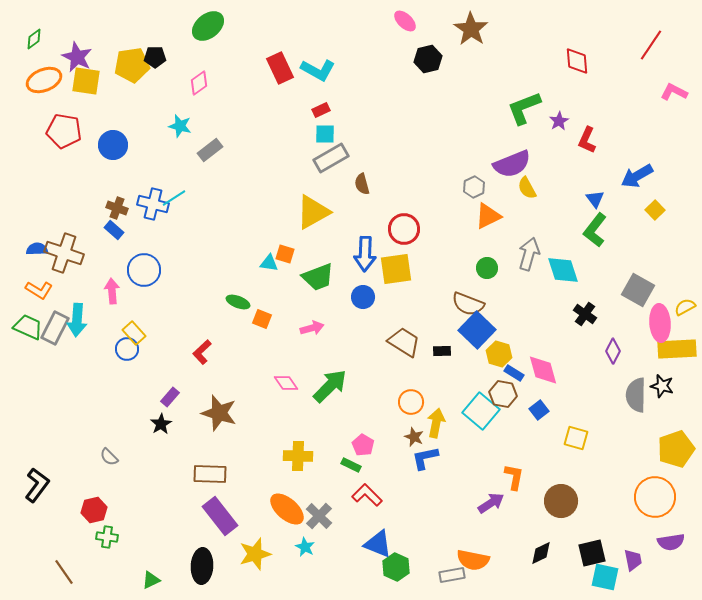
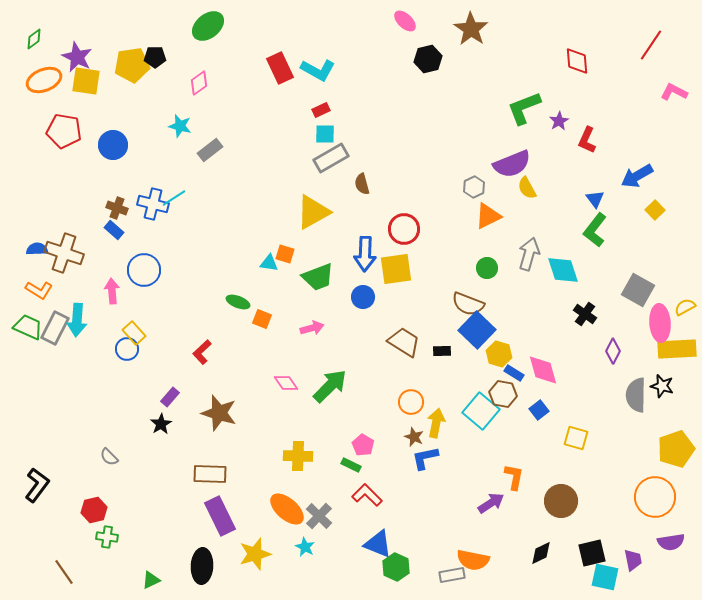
purple rectangle at (220, 516): rotated 12 degrees clockwise
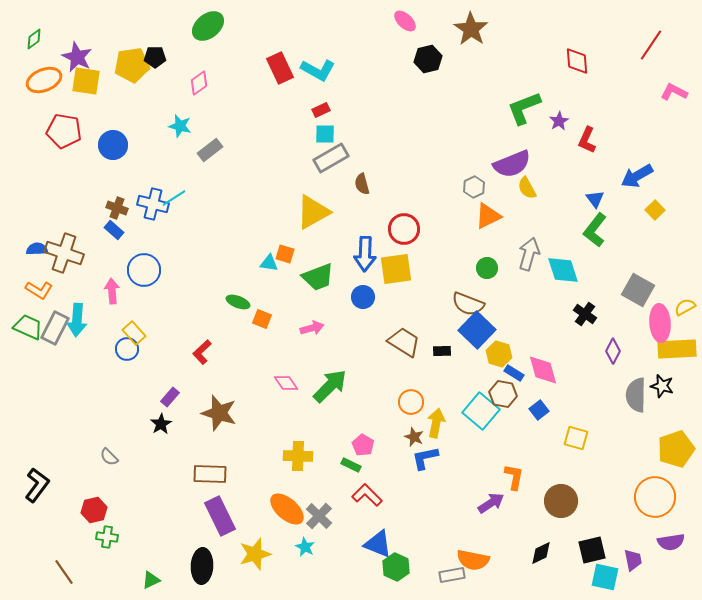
black square at (592, 553): moved 3 px up
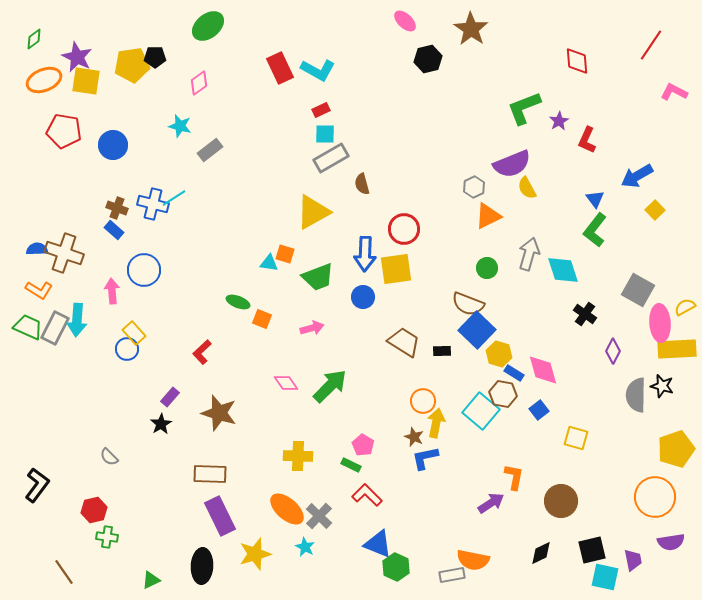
orange circle at (411, 402): moved 12 px right, 1 px up
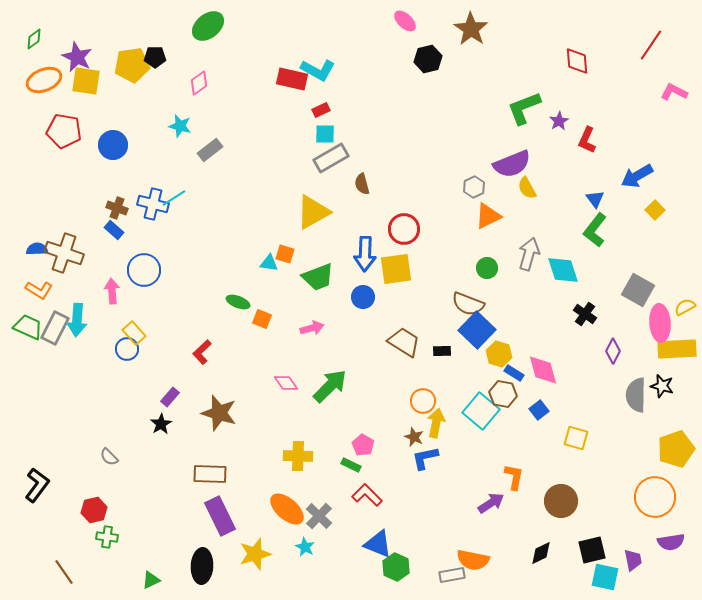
red rectangle at (280, 68): moved 12 px right, 11 px down; rotated 52 degrees counterclockwise
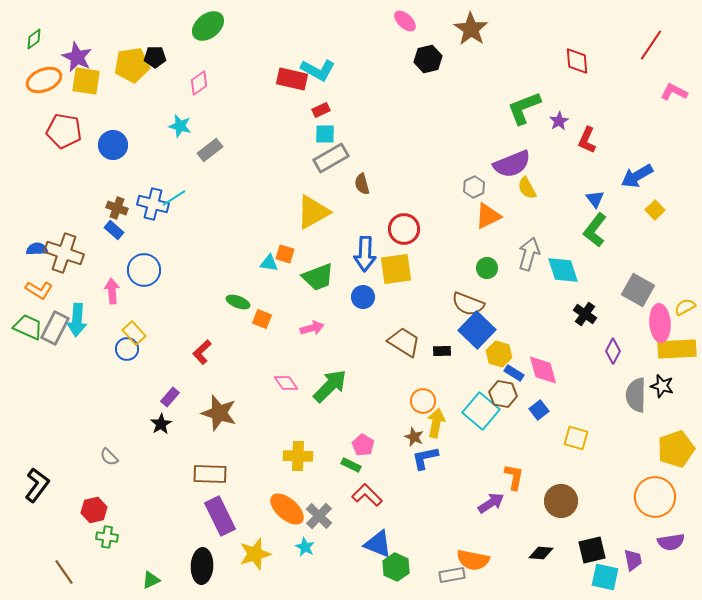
black diamond at (541, 553): rotated 30 degrees clockwise
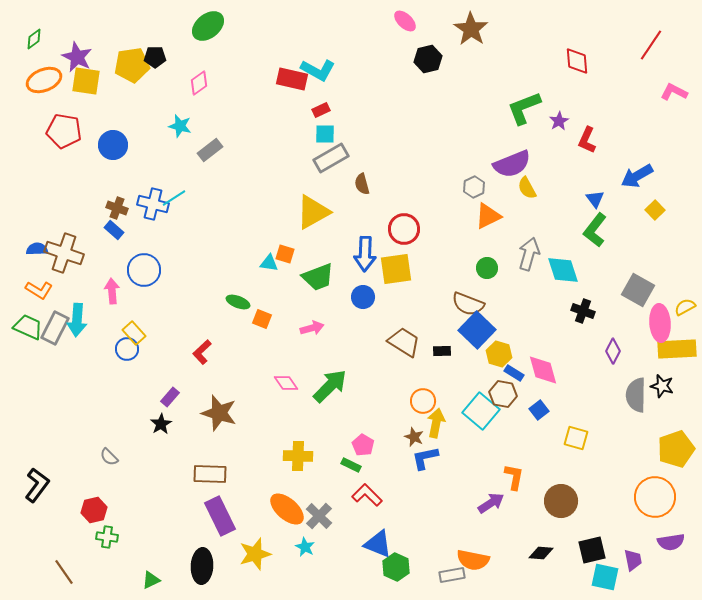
black cross at (585, 314): moved 2 px left, 3 px up; rotated 15 degrees counterclockwise
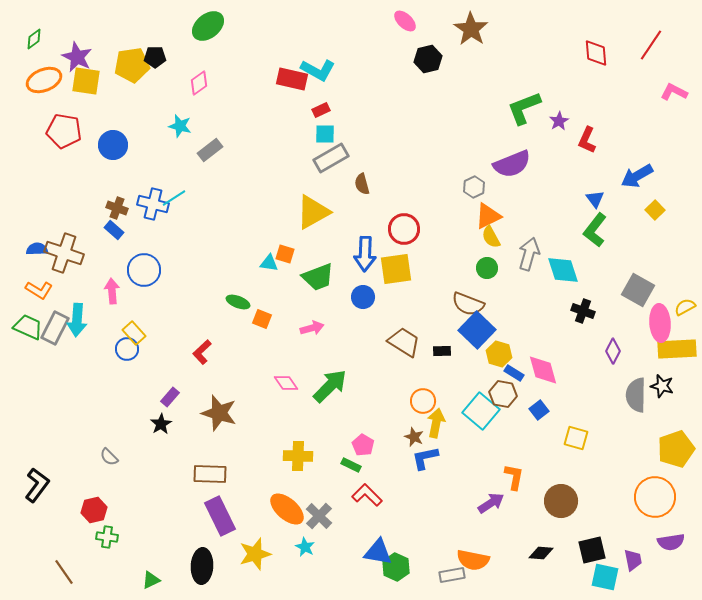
red diamond at (577, 61): moved 19 px right, 8 px up
yellow semicircle at (527, 188): moved 36 px left, 49 px down
blue triangle at (378, 544): moved 8 px down; rotated 12 degrees counterclockwise
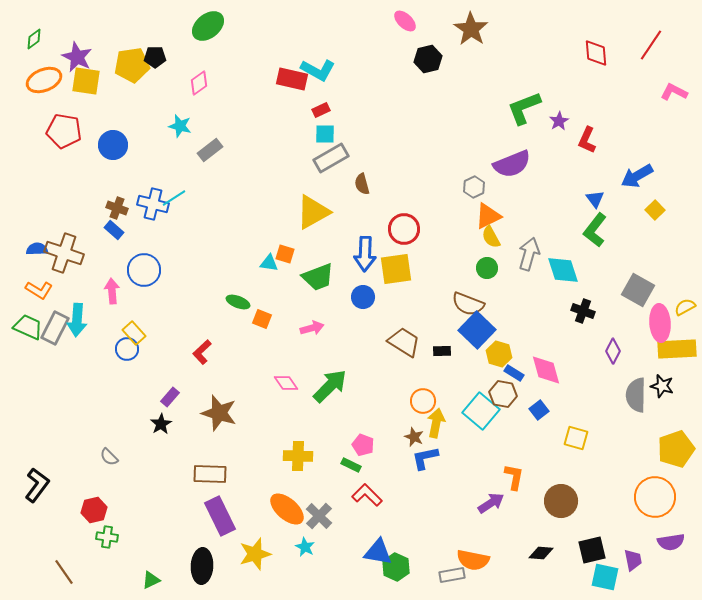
pink diamond at (543, 370): moved 3 px right
pink pentagon at (363, 445): rotated 10 degrees counterclockwise
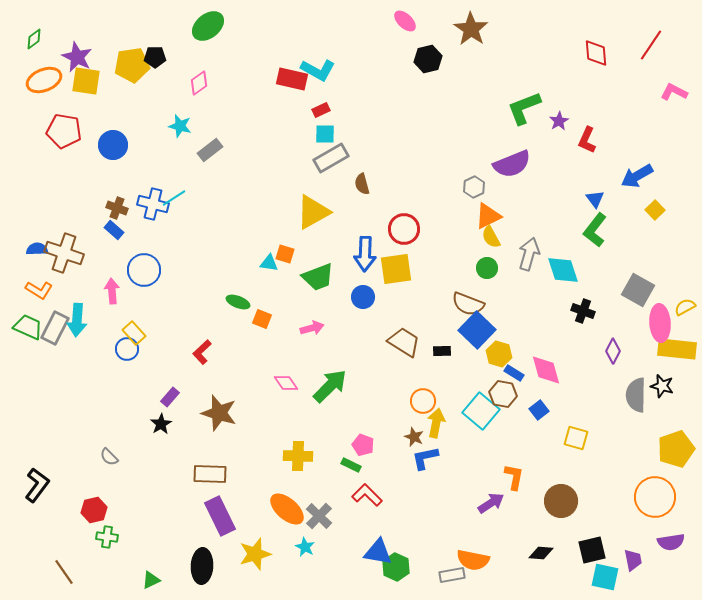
yellow rectangle at (677, 349): rotated 9 degrees clockwise
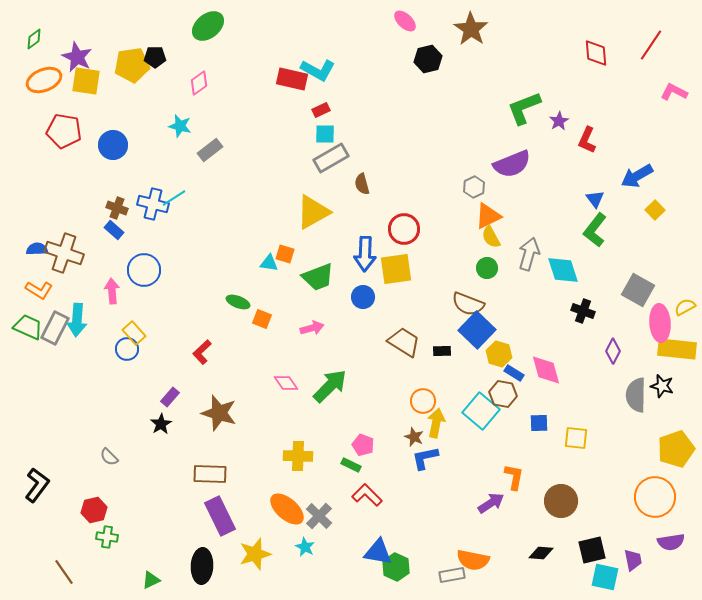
blue square at (539, 410): moved 13 px down; rotated 36 degrees clockwise
yellow square at (576, 438): rotated 10 degrees counterclockwise
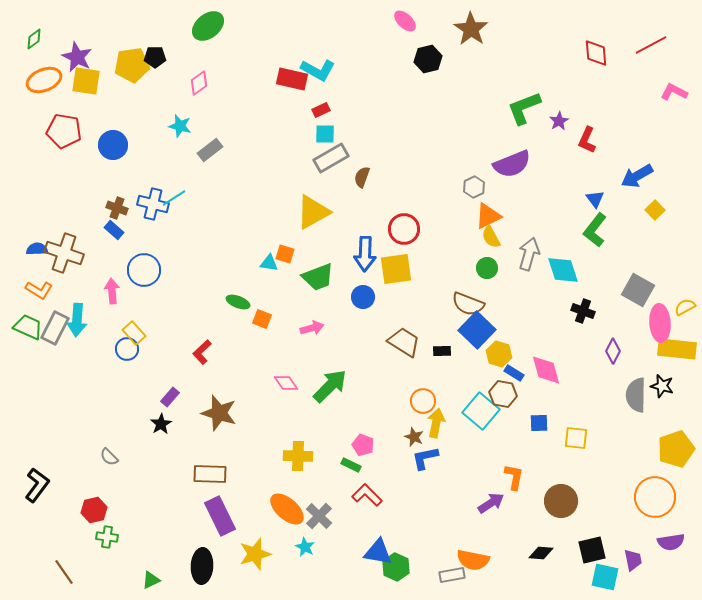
red line at (651, 45): rotated 28 degrees clockwise
brown semicircle at (362, 184): moved 7 px up; rotated 35 degrees clockwise
